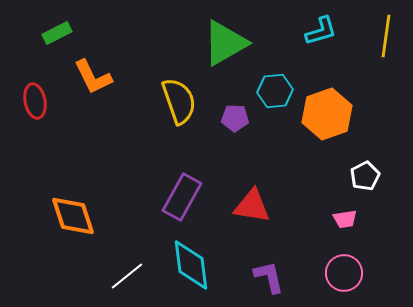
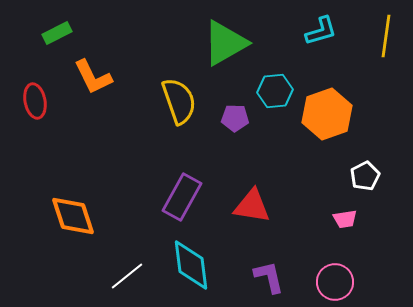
pink circle: moved 9 px left, 9 px down
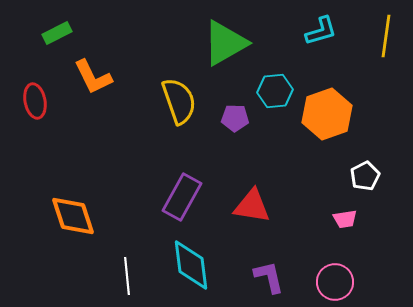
white line: rotated 57 degrees counterclockwise
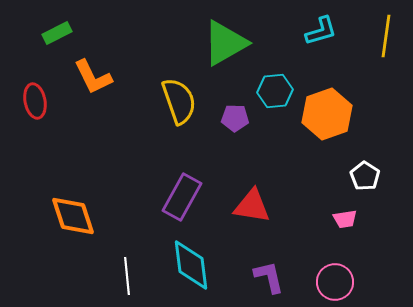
white pentagon: rotated 12 degrees counterclockwise
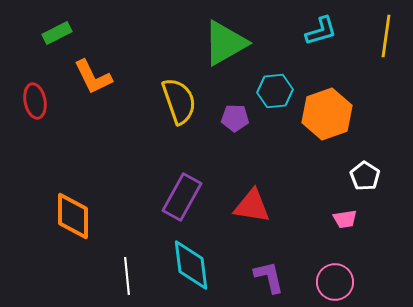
orange diamond: rotated 18 degrees clockwise
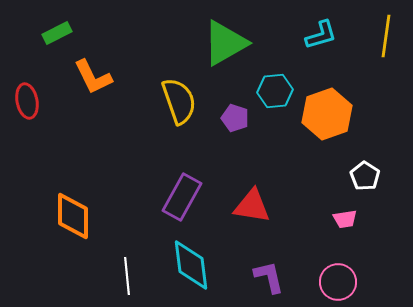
cyan L-shape: moved 4 px down
red ellipse: moved 8 px left
purple pentagon: rotated 16 degrees clockwise
pink circle: moved 3 px right
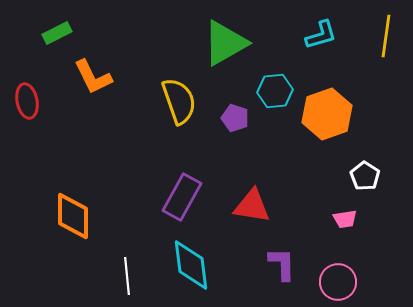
purple L-shape: moved 13 px right, 13 px up; rotated 12 degrees clockwise
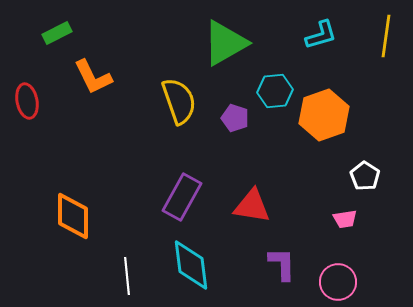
orange hexagon: moved 3 px left, 1 px down
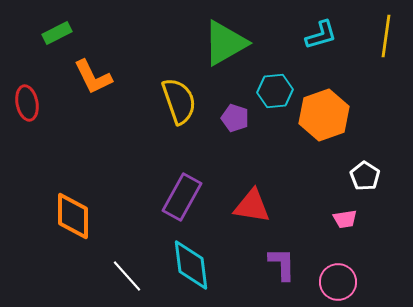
red ellipse: moved 2 px down
white line: rotated 36 degrees counterclockwise
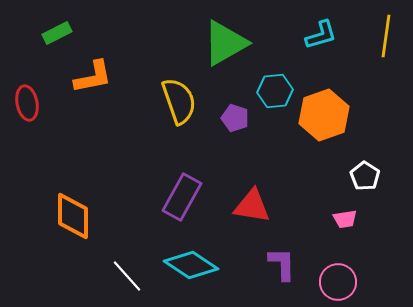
orange L-shape: rotated 75 degrees counterclockwise
cyan diamond: rotated 50 degrees counterclockwise
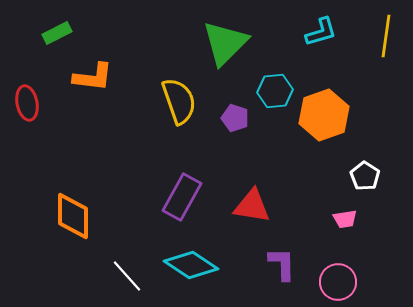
cyan L-shape: moved 3 px up
green triangle: rotated 15 degrees counterclockwise
orange L-shape: rotated 18 degrees clockwise
